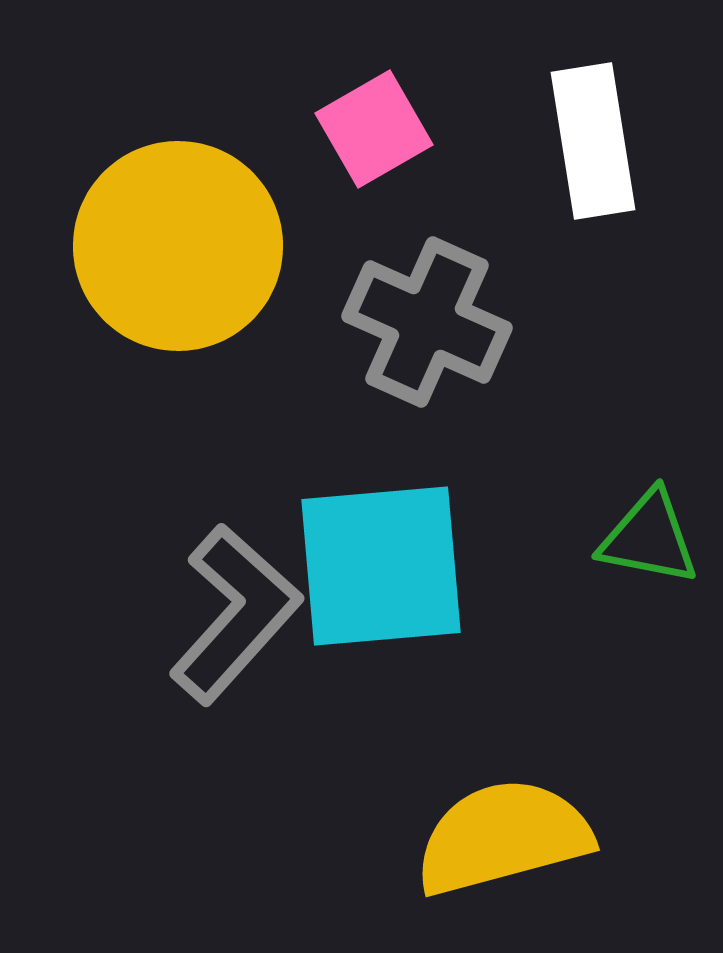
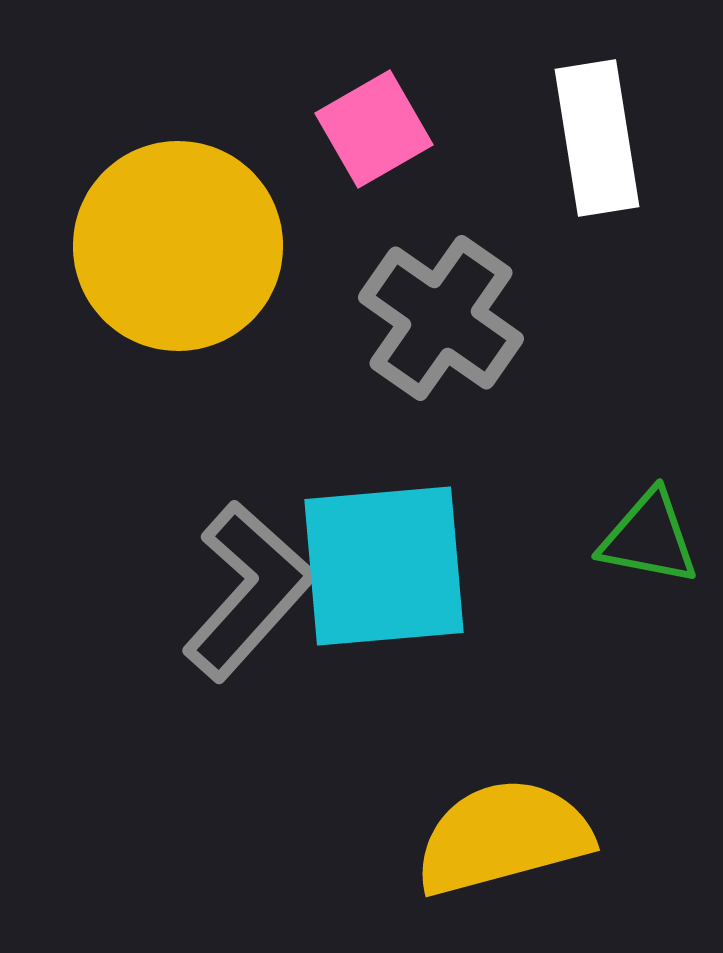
white rectangle: moved 4 px right, 3 px up
gray cross: moved 14 px right, 4 px up; rotated 11 degrees clockwise
cyan square: moved 3 px right
gray L-shape: moved 13 px right, 23 px up
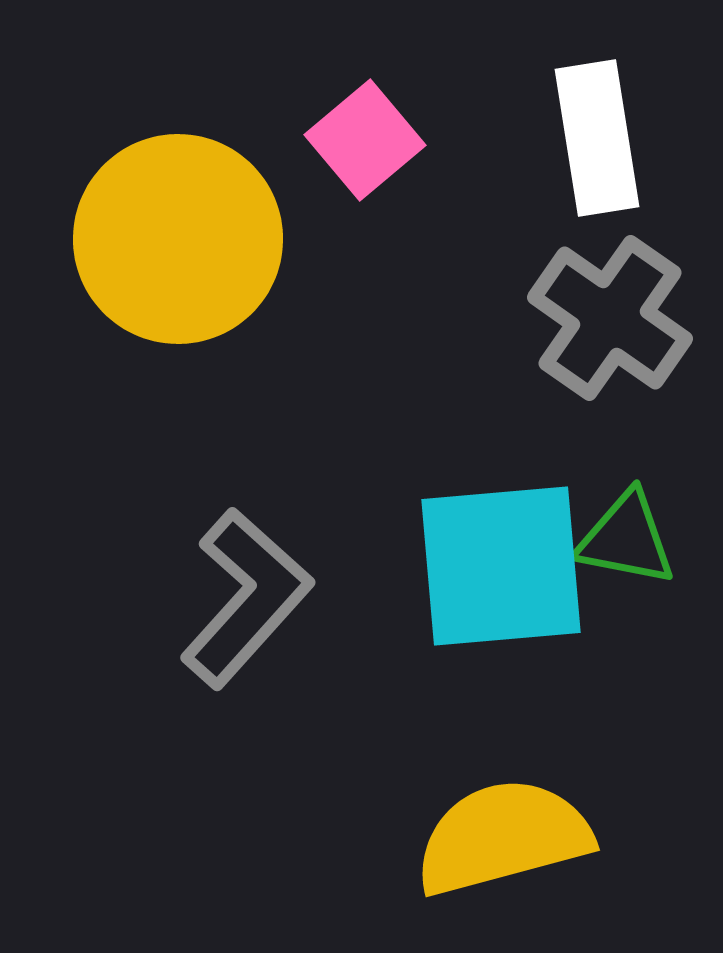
pink square: moved 9 px left, 11 px down; rotated 10 degrees counterclockwise
yellow circle: moved 7 px up
gray cross: moved 169 px right
green triangle: moved 23 px left, 1 px down
cyan square: moved 117 px right
gray L-shape: moved 2 px left, 7 px down
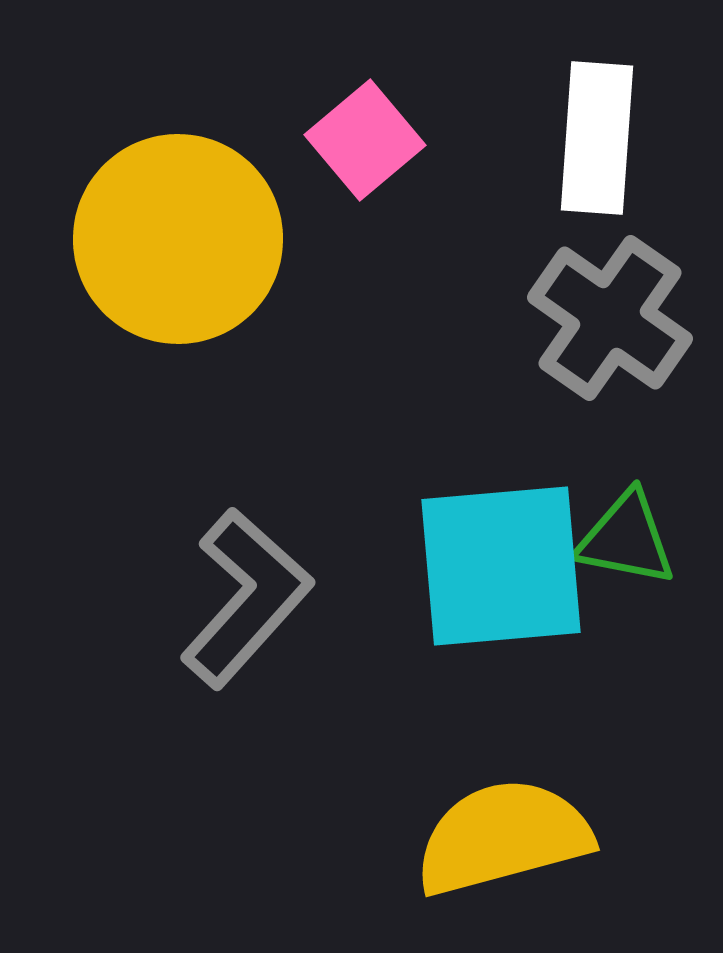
white rectangle: rotated 13 degrees clockwise
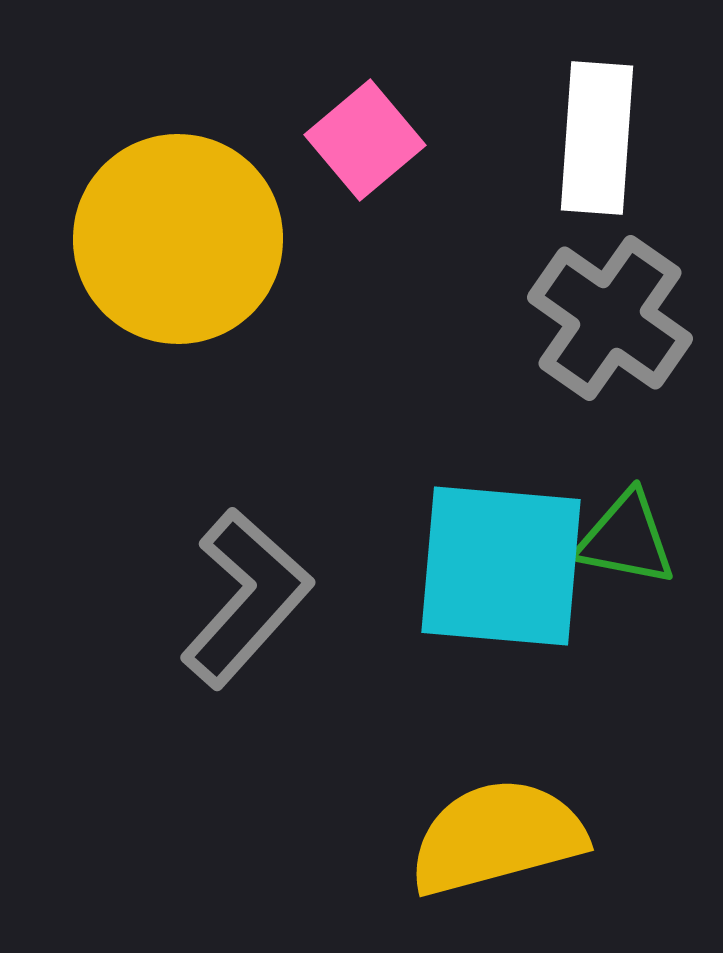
cyan square: rotated 10 degrees clockwise
yellow semicircle: moved 6 px left
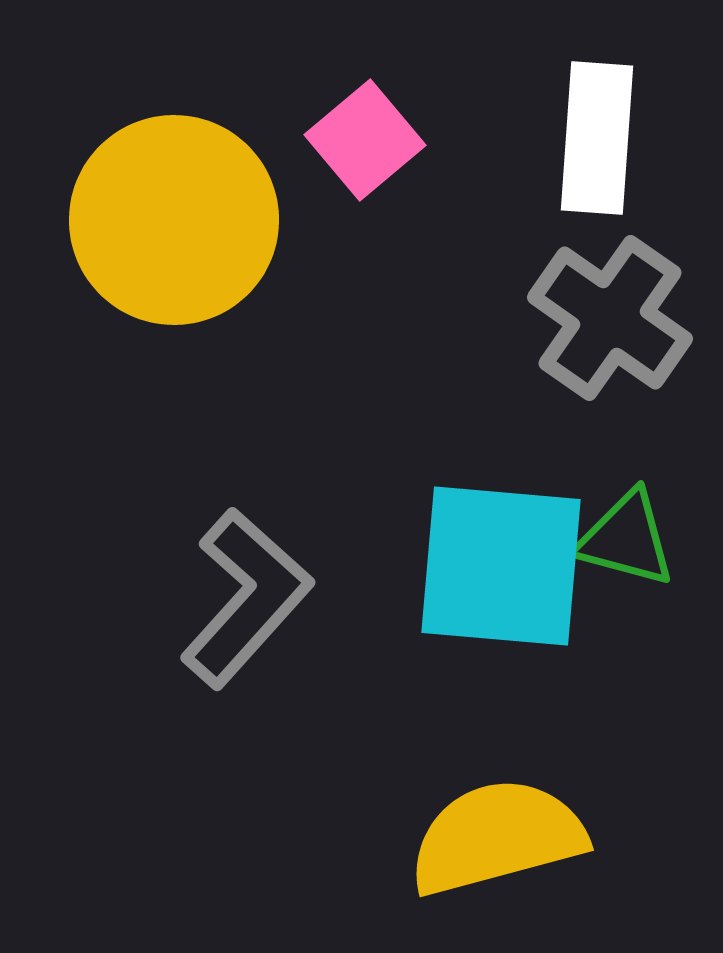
yellow circle: moved 4 px left, 19 px up
green triangle: rotated 4 degrees clockwise
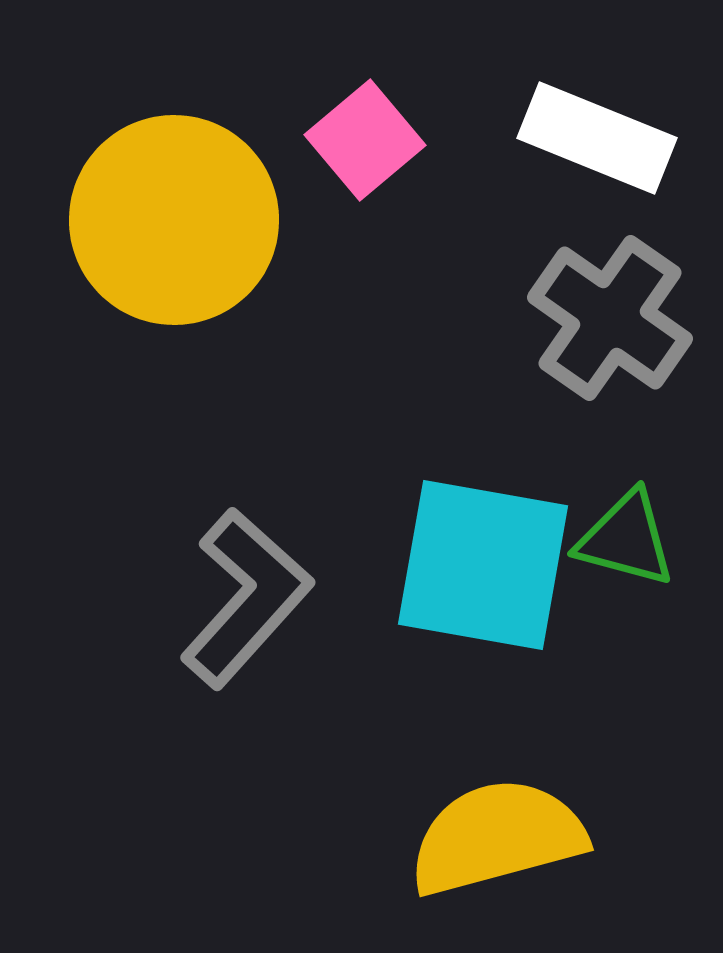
white rectangle: rotated 72 degrees counterclockwise
cyan square: moved 18 px left, 1 px up; rotated 5 degrees clockwise
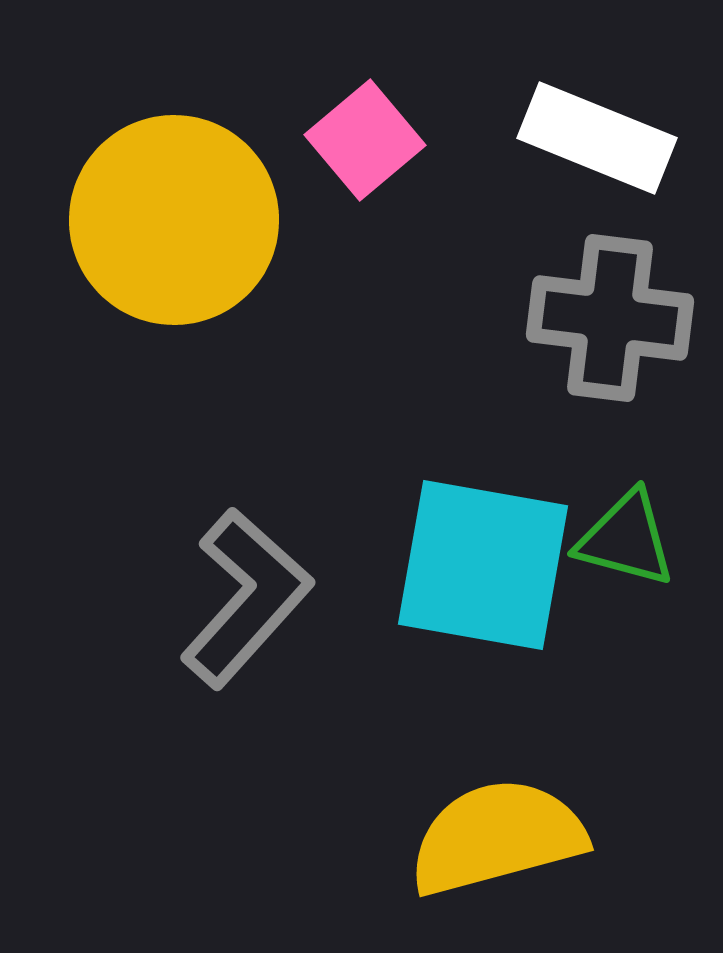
gray cross: rotated 28 degrees counterclockwise
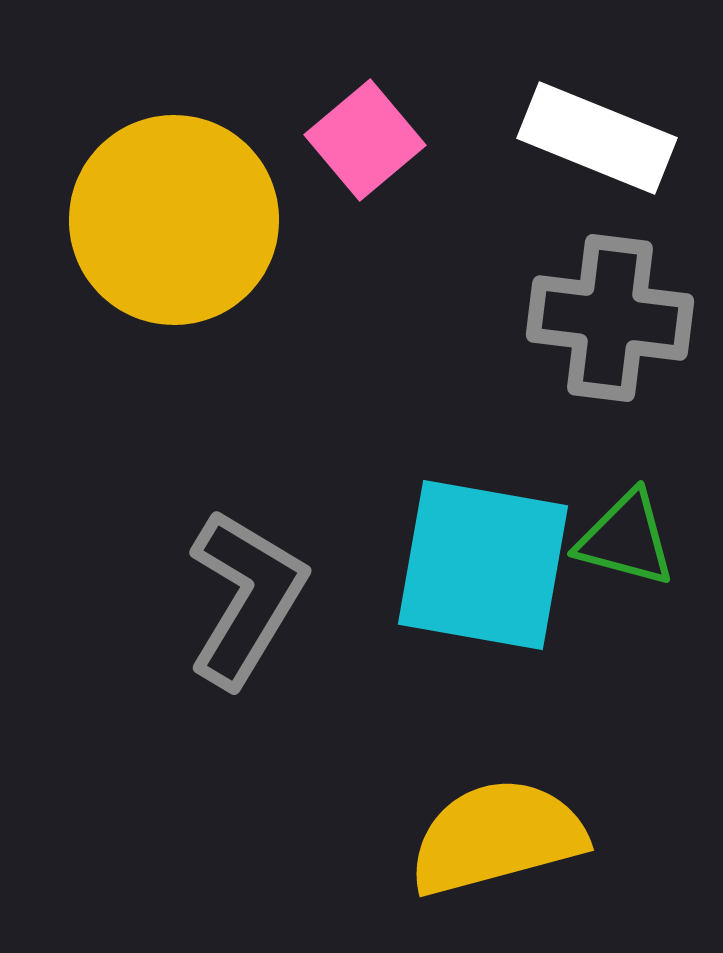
gray L-shape: rotated 11 degrees counterclockwise
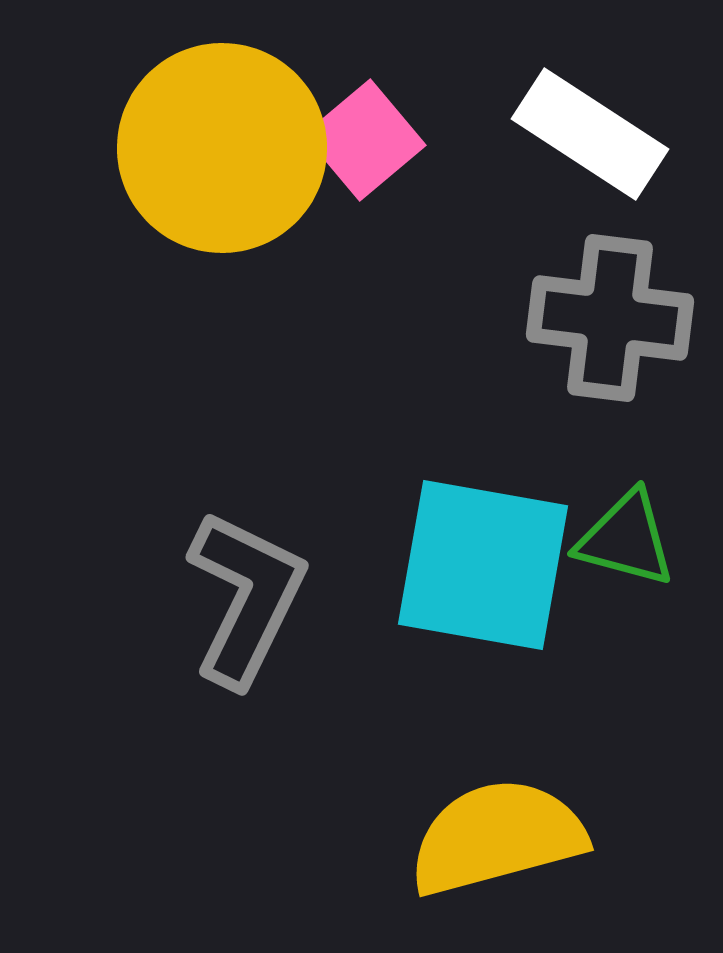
white rectangle: moved 7 px left, 4 px up; rotated 11 degrees clockwise
yellow circle: moved 48 px right, 72 px up
gray L-shape: rotated 5 degrees counterclockwise
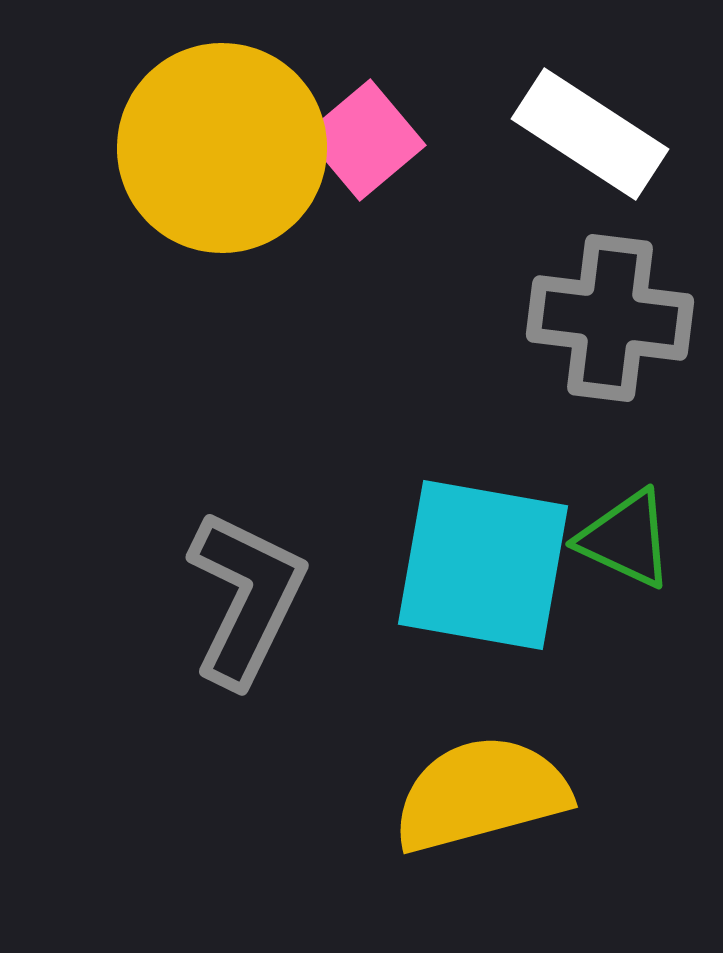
green triangle: rotated 10 degrees clockwise
yellow semicircle: moved 16 px left, 43 px up
